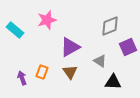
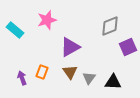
gray triangle: moved 11 px left, 17 px down; rotated 32 degrees clockwise
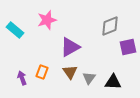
purple square: rotated 12 degrees clockwise
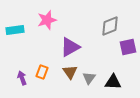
cyan rectangle: rotated 48 degrees counterclockwise
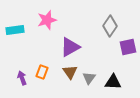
gray diamond: rotated 35 degrees counterclockwise
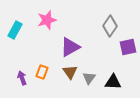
cyan rectangle: rotated 54 degrees counterclockwise
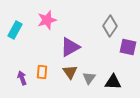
purple square: rotated 24 degrees clockwise
orange rectangle: rotated 16 degrees counterclockwise
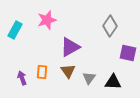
purple square: moved 6 px down
brown triangle: moved 2 px left, 1 px up
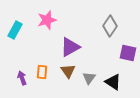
black triangle: rotated 30 degrees clockwise
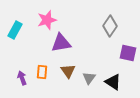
purple triangle: moved 9 px left, 4 px up; rotated 20 degrees clockwise
